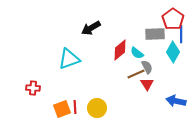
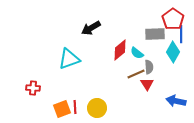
gray semicircle: moved 2 px right; rotated 24 degrees clockwise
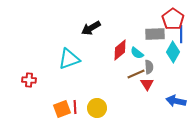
red cross: moved 4 px left, 8 px up
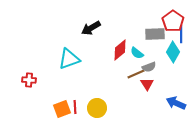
red pentagon: moved 2 px down
gray semicircle: rotated 72 degrees clockwise
blue arrow: moved 2 px down; rotated 12 degrees clockwise
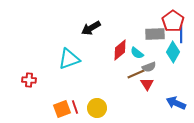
red line: rotated 16 degrees counterclockwise
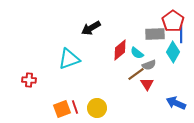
gray semicircle: moved 2 px up
brown line: rotated 12 degrees counterclockwise
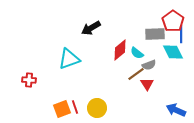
cyan diamond: rotated 55 degrees counterclockwise
blue arrow: moved 7 px down
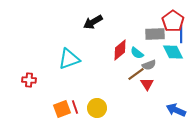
black arrow: moved 2 px right, 6 px up
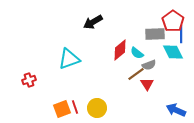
red cross: rotated 24 degrees counterclockwise
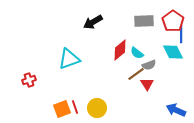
gray rectangle: moved 11 px left, 13 px up
